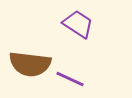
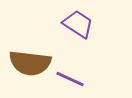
brown semicircle: moved 1 px up
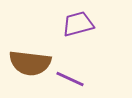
purple trapezoid: rotated 48 degrees counterclockwise
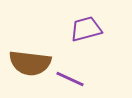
purple trapezoid: moved 8 px right, 5 px down
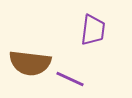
purple trapezoid: moved 7 px right, 1 px down; rotated 112 degrees clockwise
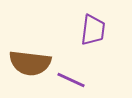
purple line: moved 1 px right, 1 px down
